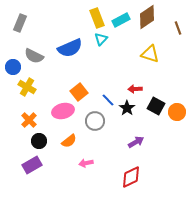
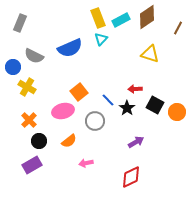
yellow rectangle: moved 1 px right
brown line: rotated 48 degrees clockwise
black square: moved 1 px left, 1 px up
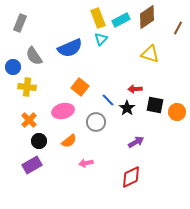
gray semicircle: rotated 30 degrees clockwise
yellow cross: rotated 24 degrees counterclockwise
orange square: moved 1 px right, 5 px up; rotated 12 degrees counterclockwise
black square: rotated 18 degrees counterclockwise
gray circle: moved 1 px right, 1 px down
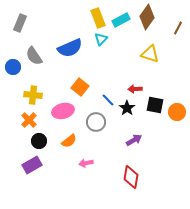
brown diamond: rotated 20 degrees counterclockwise
yellow cross: moved 6 px right, 8 px down
purple arrow: moved 2 px left, 2 px up
red diamond: rotated 55 degrees counterclockwise
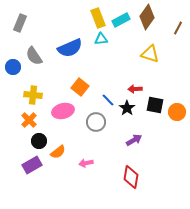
cyan triangle: rotated 40 degrees clockwise
orange semicircle: moved 11 px left, 11 px down
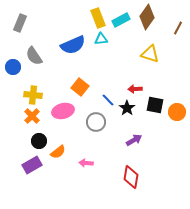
blue semicircle: moved 3 px right, 3 px up
orange cross: moved 3 px right, 4 px up
pink arrow: rotated 16 degrees clockwise
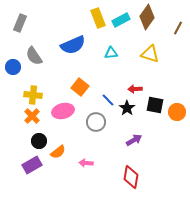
cyan triangle: moved 10 px right, 14 px down
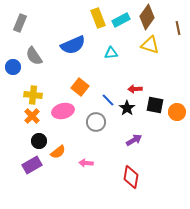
brown line: rotated 40 degrees counterclockwise
yellow triangle: moved 9 px up
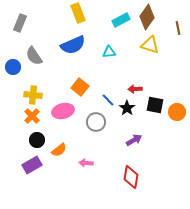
yellow rectangle: moved 20 px left, 5 px up
cyan triangle: moved 2 px left, 1 px up
black circle: moved 2 px left, 1 px up
orange semicircle: moved 1 px right, 2 px up
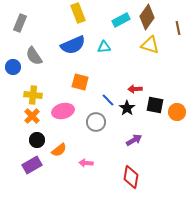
cyan triangle: moved 5 px left, 5 px up
orange square: moved 5 px up; rotated 24 degrees counterclockwise
